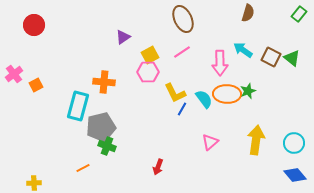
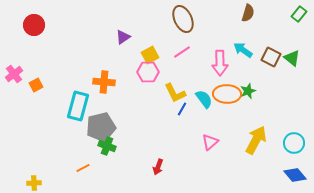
yellow arrow: rotated 20 degrees clockwise
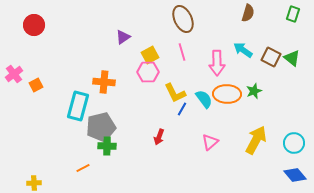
green rectangle: moved 6 px left; rotated 21 degrees counterclockwise
pink line: rotated 72 degrees counterclockwise
pink arrow: moved 3 px left
green star: moved 6 px right
green cross: rotated 18 degrees counterclockwise
red arrow: moved 1 px right, 30 px up
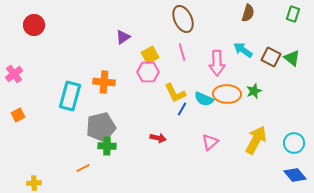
orange square: moved 18 px left, 30 px down
cyan semicircle: rotated 150 degrees clockwise
cyan rectangle: moved 8 px left, 10 px up
red arrow: moved 1 px left, 1 px down; rotated 98 degrees counterclockwise
